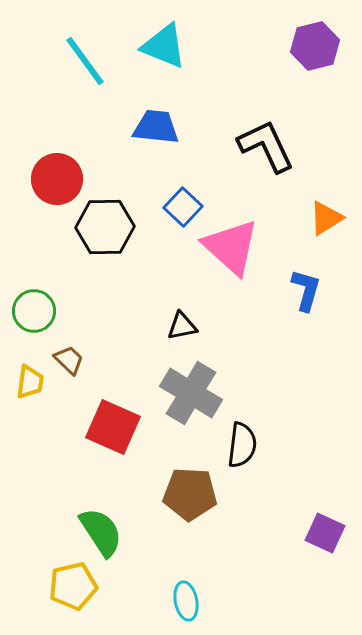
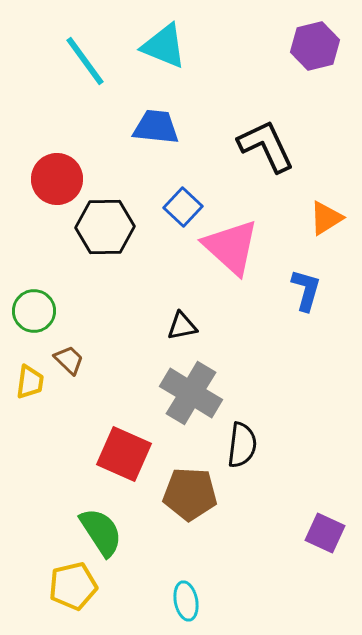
red square: moved 11 px right, 27 px down
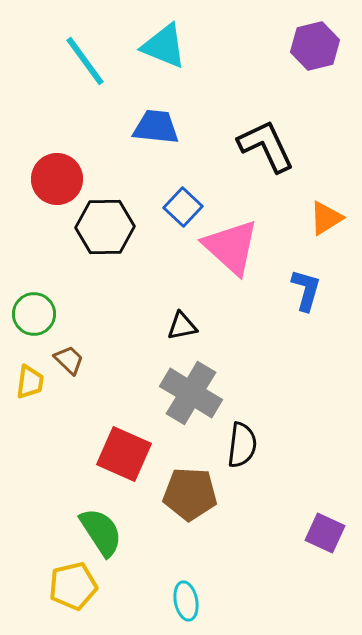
green circle: moved 3 px down
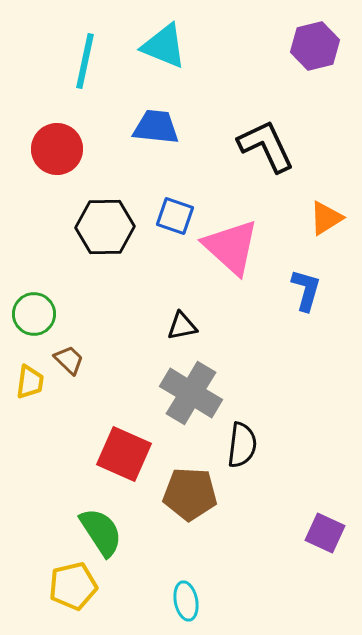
cyan line: rotated 48 degrees clockwise
red circle: moved 30 px up
blue square: moved 8 px left, 9 px down; rotated 24 degrees counterclockwise
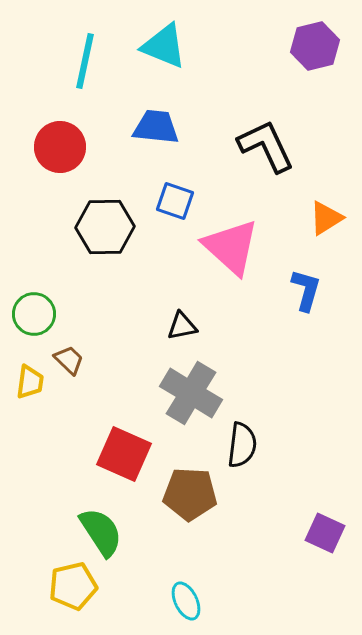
red circle: moved 3 px right, 2 px up
blue square: moved 15 px up
cyan ellipse: rotated 15 degrees counterclockwise
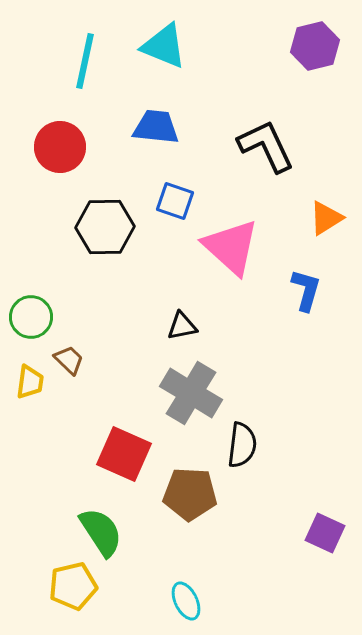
green circle: moved 3 px left, 3 px down
